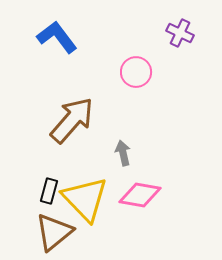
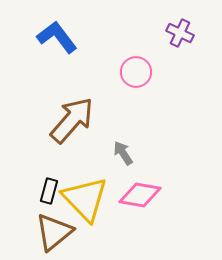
gray arrow: rotated 20 degrees counterclockwise
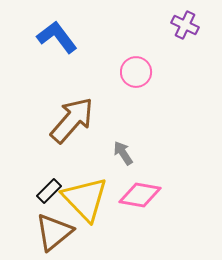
purple cross: moved 5 px right, 8 px up
black rectangle: rotated 30 degrees clockwise
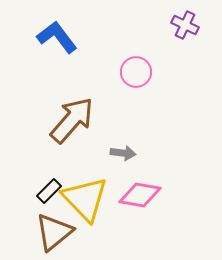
gray arrow: rotated 130 degrees clockwise
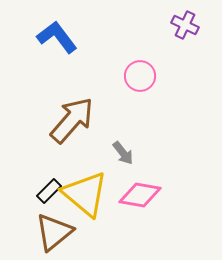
pink circle: moved 4 px right, 4 px down
gray arrow: rotated 45 degrees clockwise
yellow triangle: moved 5 px up; rotated 6 degrees counterclockwise
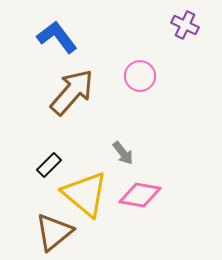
brown arrow: moved 28 px up
black rectangle: moved 26 px up
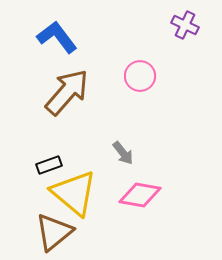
brown arrow: moved 5 px left
black rectangle: rotated 25 degrees clockwise
yellow triangle: moved 11 px left, 1 px up
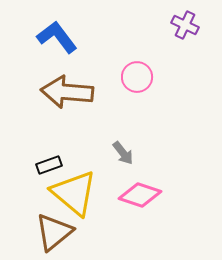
pink circle: moved 3 px left, 1 px down
brown arrow: rotated 126 degrees counterclockwise
pink diamond: rotated 9 degrees clockwise
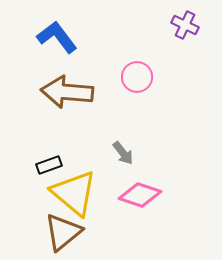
brown triangle: moved 9 px right
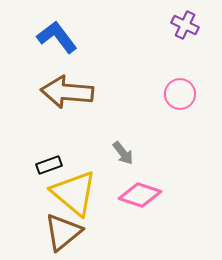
pink circle: moved 43 px right, 17 px down
